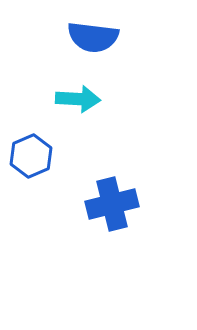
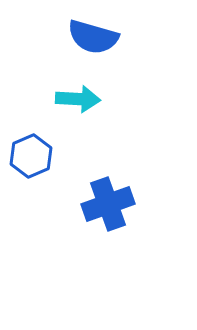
blue semicircle: rotated 9 degrees clockwise
blue cross: moved 4 px left; rotated 6 degrees counterclockwise
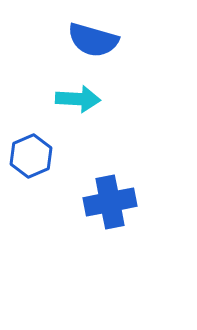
blue semicircle: moved 3 px down
blue cross: moved 2 px right, 2 px up; rotated 9 degrees clockwise
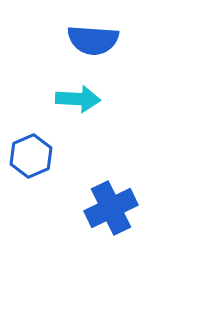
blue semicircle: rotated 12 degrees counterclockwise
blue cross: moved 1 px right, 6 px down; rotated 15 degrees counterclockwise
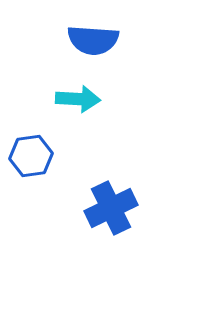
blue hexagon: rotated 15 degrees clockwise
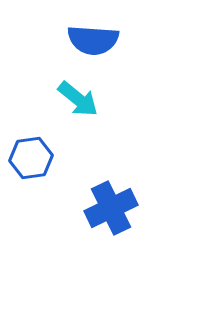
cyan arrow: rotated 36 degrees clockwise
blue hexagon: moved 2 px down
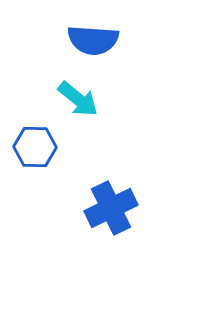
blue hexagon: moved 4 px right, 11 px up; rotated 9 degrees clockwise
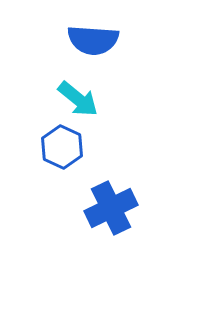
blue hexagon: moved 27 px right; rotated 24 degrees clockwise
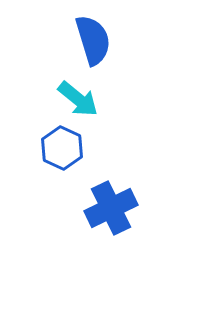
blue semicircle: rotated 111 degrees counterclockwise
blue hexagon: moved 1 px down
